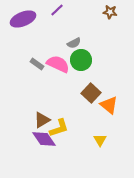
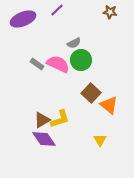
yellow L-shape: moved 1 px right, 9 px up
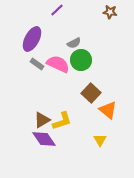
purple ellipse: moved 9 px right, 20 px down; rotated 40 degrees counterclockwise
orange triangle: moved 1 px left, 5 px down
yellow L-shape: moved 2 px right, 2 px down
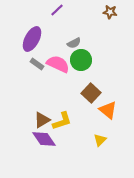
yellow triangle: rotated 16 degrees clockwise
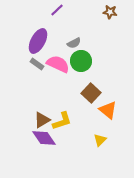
purple ellipse: moved 6 px right, 2 px down
green circle: moved 1 px down
purple diamond: moved 1 px up
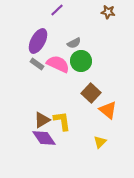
brown star: moved 2 px left
yellow L-shape: rotated 80 degrees counterclockwise
yellow triangle: moved 2 px down
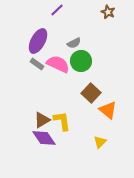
brown star: rotated 16 degrees clockwise
